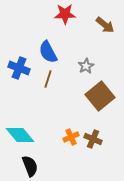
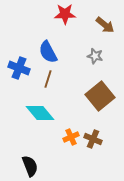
gray star: moved 9 px right, 10 px up; rotated 28 degrees counterclockwise
cyan diamond: moved 20 px right, 22 px up
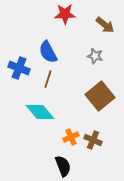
cyan diamond: moved 1 px up
brown cross: moved 1 px down
black semicircle: moved 33 px right
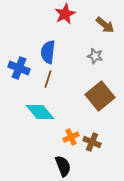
red star: rotated 25 degrees counterclockwise
blue semicircle: rotated 35 degrees clockwise
brown cross: moved 1 px left, 2 px down
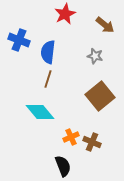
blue cross: moved 28 px up
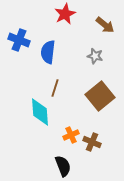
brown line: moved 7 px right, 9 px down
cyan diamond: rotated 36 degrees clockwise
orange cross: moved 2 px up
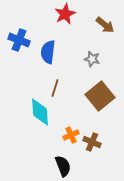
gray star: moved 3 px left, 3 px down
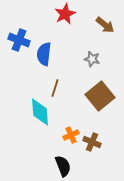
blue semicircle: moved 4 px left, 2 px down
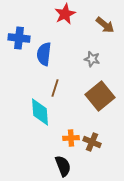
blue cross: moved 2 px up; rotated 15 degrees counterclockwise
orange cross: moved 3 px down; rotated 21 degrees clockwise
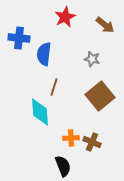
red star: moved 3 px down
brown line: moved 1 px left, 1 px up
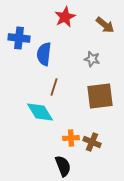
brown square: rotated 32 degrees clockwise
cyan diamond: rotated 28 degrees counterclockwise
